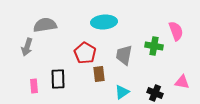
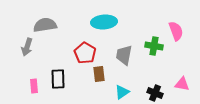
pink triangle: moved 2 px down
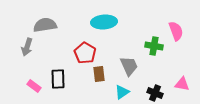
gray trapezoid: moved 5 px right, 11 px down; rotated 145 degrees clockwise
pink rectangle: rotated 48 degrees counterclockwise
